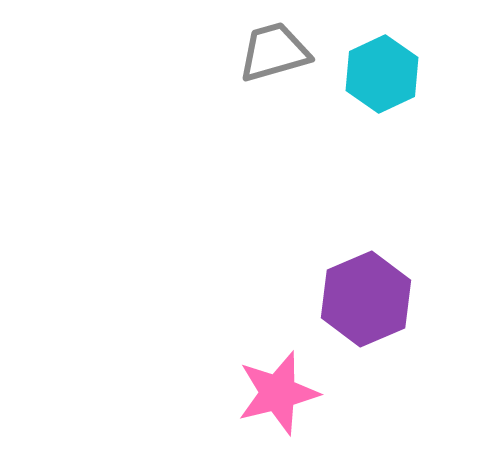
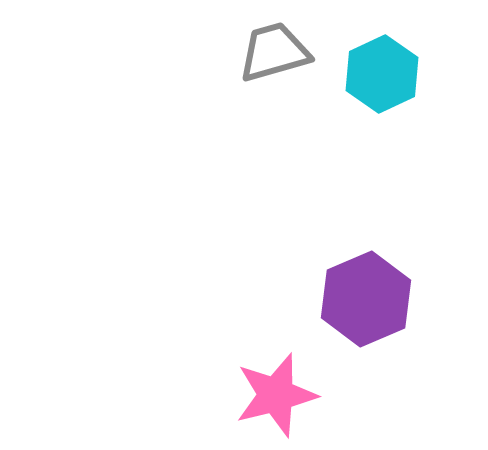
pink star: moved 2 px left, 2 px down
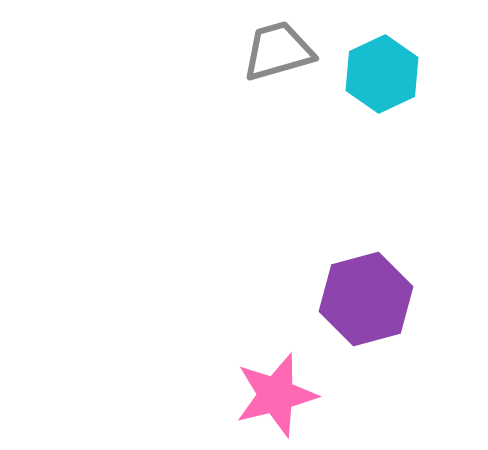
gray trapezoid: moved 4 px right, 1 px up
purple hexagon: rotated 8 degrees clockwise
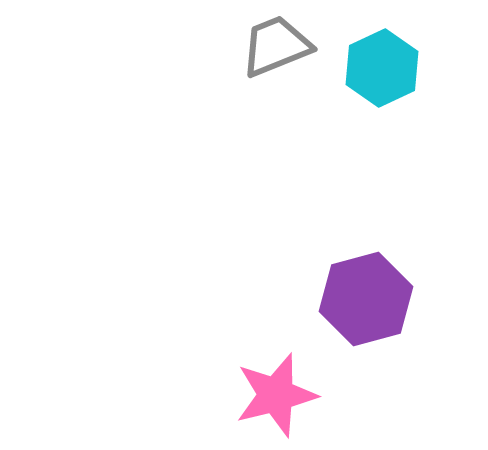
gray trapezoid: moved 2 px left, 5 px up; rotated 6 degrees counterclockwise
cyan hexagon: moved 6 px up
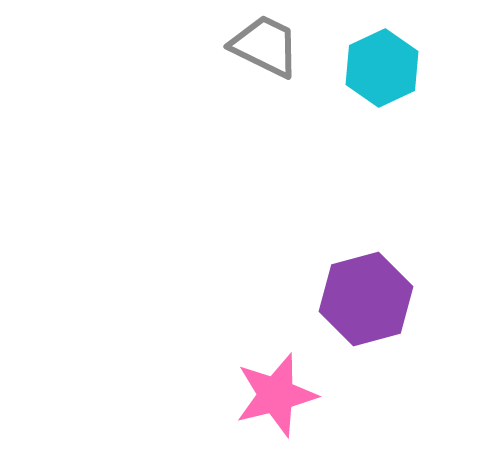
gray trapezoid: moved 11 px left; rotated 48 degrees clockwise
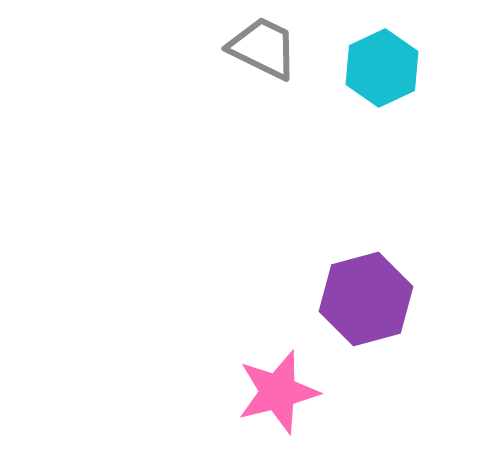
gray trapezoid: moved 2 px left, 2 px down
pink star: moved 2 px right, 3 px up
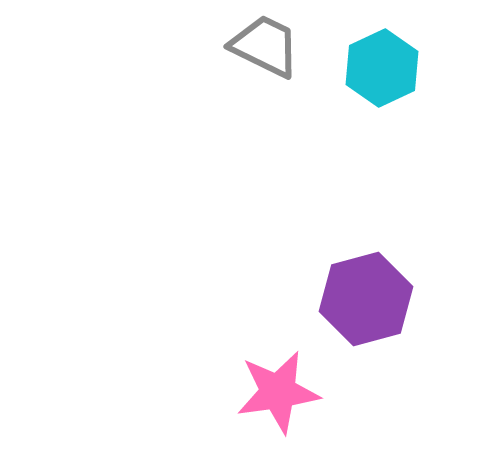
gray trapezoid: moved 2 px right, 2 px up
pink star: rotated 6 degrees clockwise
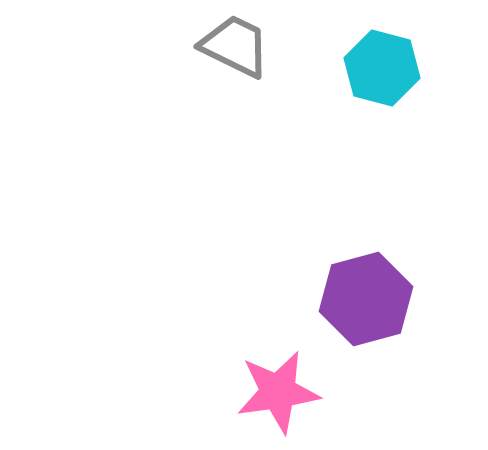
gray trapezoid: moved 30 px left
cyan hexagon: rotated 20 degrees counterclockwise
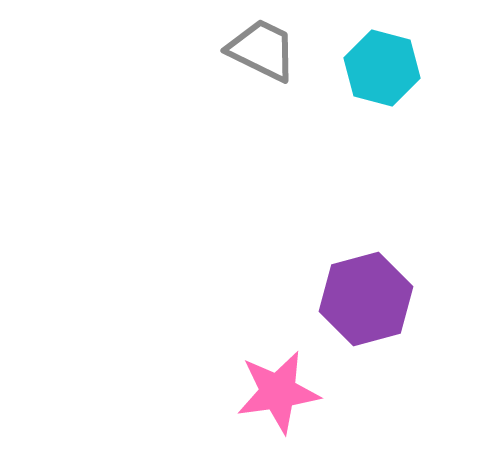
gray trapezoid: moved 27 px right, 4 px down
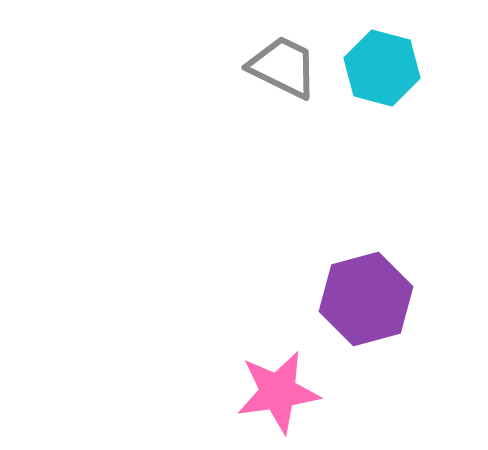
gray trapezoid: moved 21 px right, 17 px down
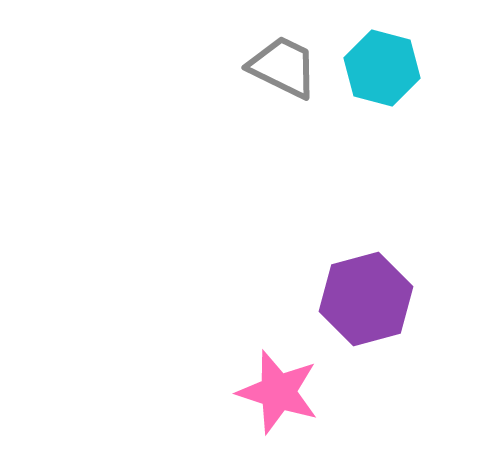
pink star: rotated 26 degrees clockwise
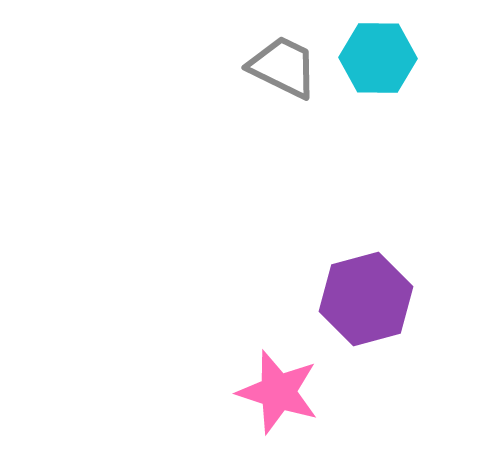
cyan hexagon: moved 4 px left, 10 px up; rotated 14 degrees counterclockwise
